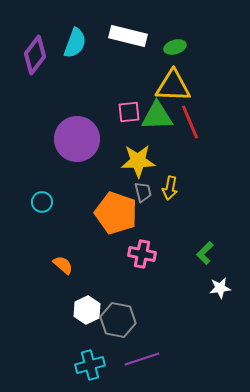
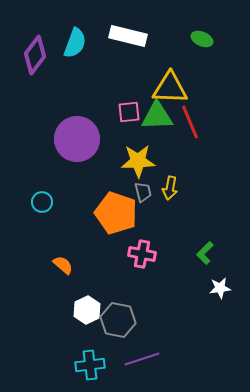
green ellipse: moved 27 px right, 8 px up; rotated 40 degrees clockwise
yellow triangle: moved 3 px left, 2 px down
cyan cross: rotated 8 degrees clockwise
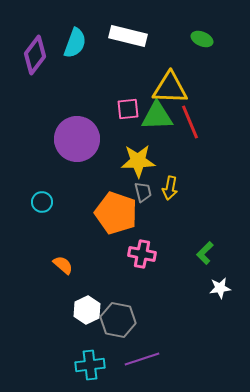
pink square: moved 1 px left, 3 px up
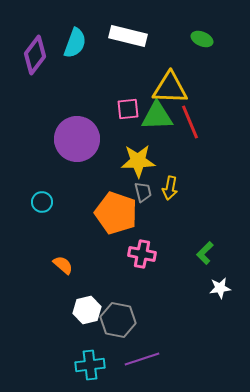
white hexagon: rotated 12 degrees clockwise
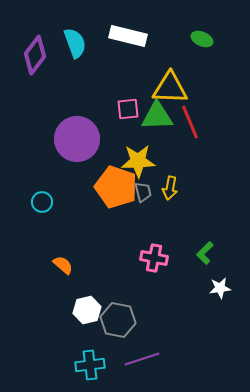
cyan semicircle: rotated 40 degrees counterclockwise
orange pentagon: moved 26 px up
pink cross: moved 12 px right, 4 px down
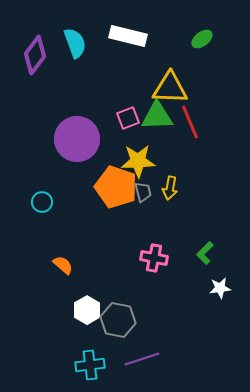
green ellipse: rotated 60 degrees counterclockwise
pink square: moved 9 px down; rotated 15 degrees counterclockwise
white hexagon: rotated 16 degrees counterclockwise
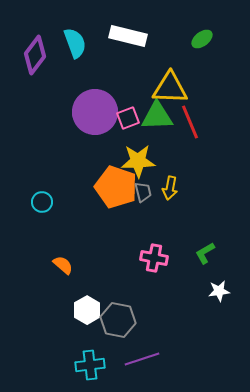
purple circle: moved 18 px right, 27 px up
green L-shape: rotated 15 degrees clockwise
white star: moved 1 px left, 3 px down
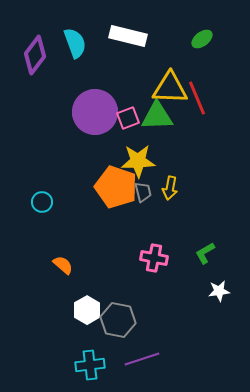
red line: moved 7 px right, 24 px up
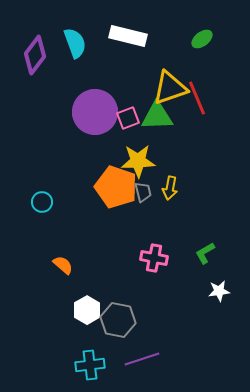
yellow triangle: rotated 21 degrees counterclockwise
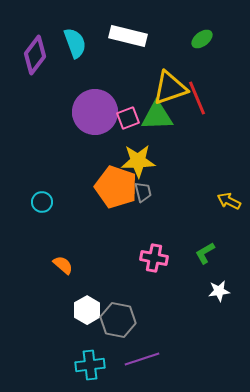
yellow arrow: moved 59 px right, 13 px down; rotated 105 degrees clockwise
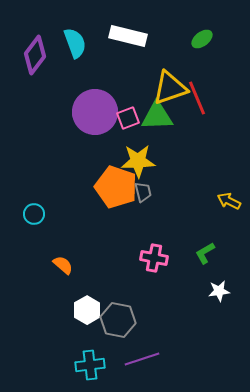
cyan circle: moved 8 px left, 12 px down
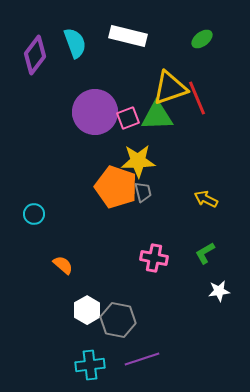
yellow arrow: moved 23 px left, 2 px up
